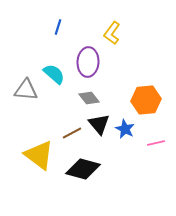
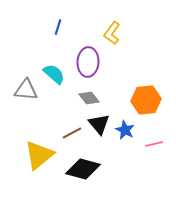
blue star: moved 1 px down
pink line: moved 2 px left, 1 px down
yellow triangle: rotated 44 degrees clockwise
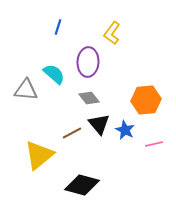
black diamond: moved 1 px left, 16 px down
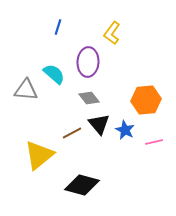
pink line: moved 2 px up
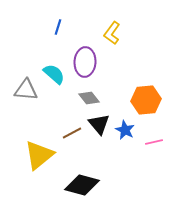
purple ellipse: moved 3 px left
